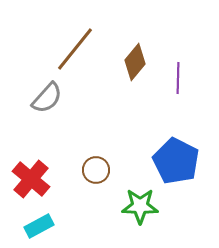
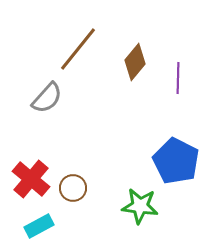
brown line: moved 3 px right
brown circle: moved 23 px left, 18 px down
green star: rotated 6 degrees clockwise
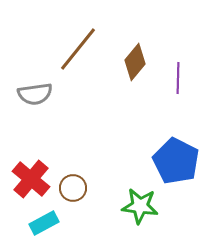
gray semicircle: moved 12 px left, 4 px up; rotated 40 degrees clockwise
cyan rectangle: moved 5 px right, 3 px up
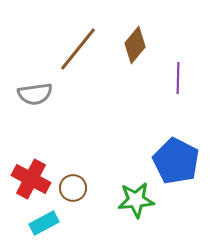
brown diamond: moved 17 px up
red cross: rotated 12 degrees counterclockwise
green star: moved 4 px left, 6 px up; rotated 12 degrees counterclockwise
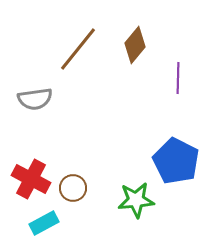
gray semicircle: moved 5 px down
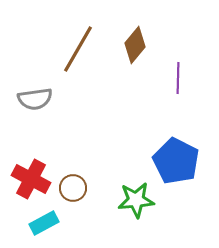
brown line: rotated 9 degrees counterclockwise
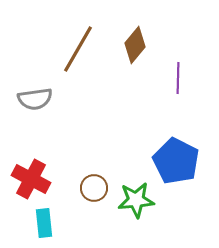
brown circle: moved 21 px right
cyan rectangle: rotated 68 degrees counterclockwise
